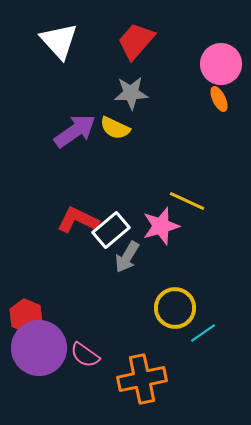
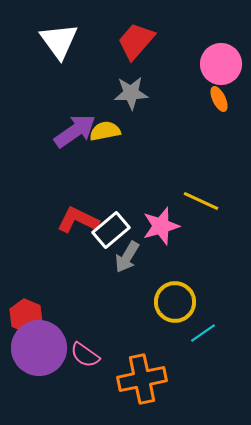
white triangle: rotated 6 degrees clockwise
yellow semicircle: moved 10 px left, 3 px down; rotated 144 degrees clockwise
yellow line: moved 14 px right
yellow circle: moved 6 px up
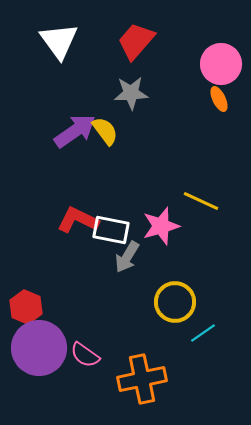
yellow semicircle: rotated 64 degrees clockwise
white rectangle: rotated 51 degrees clockwise
red hexagon: moved 9 px up
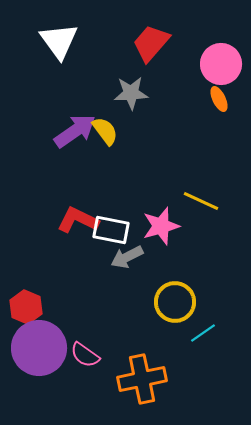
red trapezoid: moved 15 px right, 2 px down
gray arrow: rotated 32 degrees clockwise
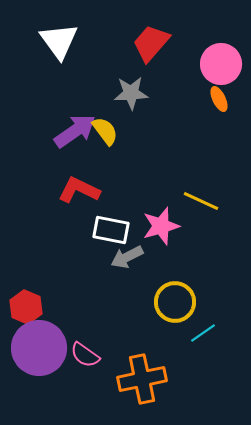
red L-shape: moved 1 px right, 30 px up
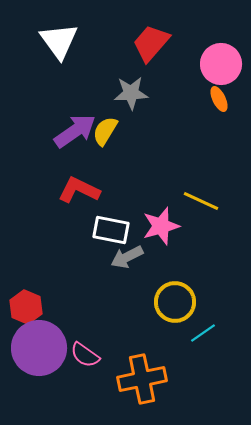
yellow semicircle: rotated 112 degrees counterclockwise
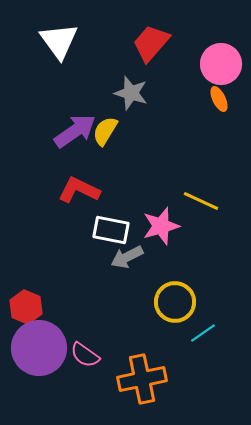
gray star: rotated 20 degrees clockwise
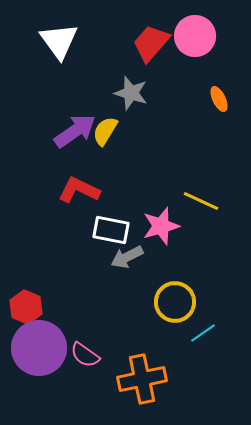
pink circle: moved 26 px left, 28 px up
